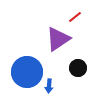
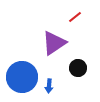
purple triangle: moved 4 px left, 4 px down
blue circle: moved 5 px left, 5 px down
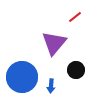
purple triangle: rotated 16 degrees counterclockwise
black circle: moved 2 px left, 2 px down
blue arrow: moved 2 px right
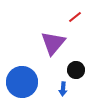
purple triangle: moved 1 px left
blue circle: moved 5 px down
blue arrow: moved 12 px right, 3 px down
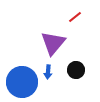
blue arrow: moved 15 px left, 17 px up
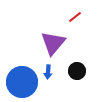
black circle: moved 1 px right, 1 px down
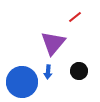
black circle: moved 2 px right
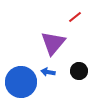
blue arrow: rotated 96 degrees clockwise
blue circle: moved 1 px left
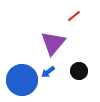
red line: moved 1 px left, 1 px up
blue arrow: rotated 48 degrees counterclockwise
blue circle: moved 1 px right, 2 px up
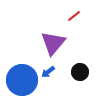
black circle: moved 1 px right, 1 px down
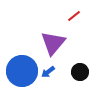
blue circle: moved 9 px up
